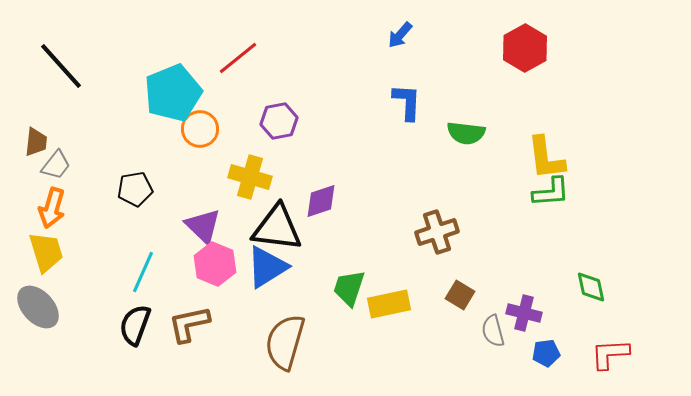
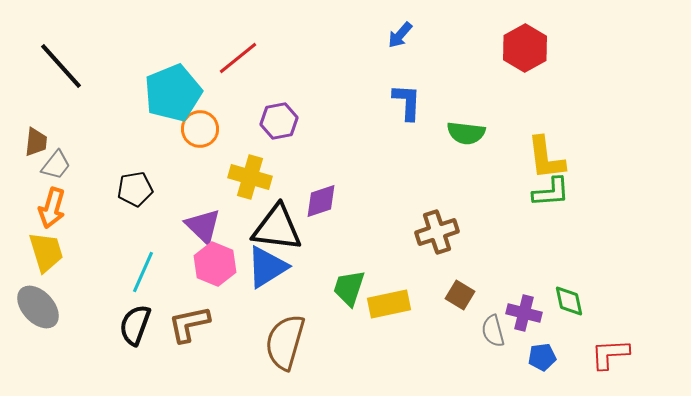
green diamond: moved 22 px left, 14 px down
blue pentagon: moved 4 px left, 4 px down
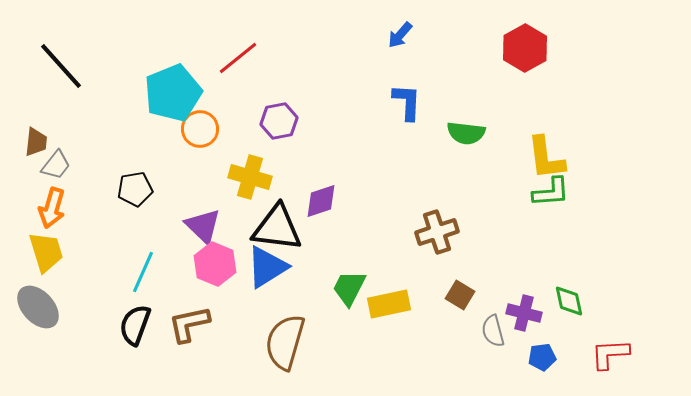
green trapezoid: rotated 9 degrees clockwise
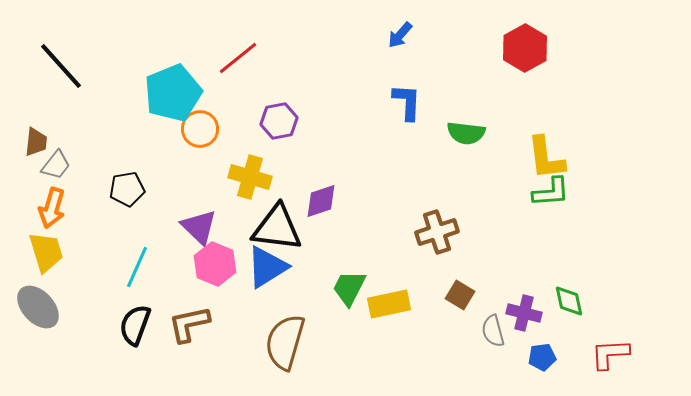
black pentagon: moved 8 px left
purple triangle: moved 4 px left, 1 px down
cyan line: moved 6 px left, 5 px up
